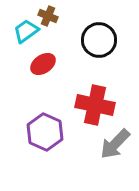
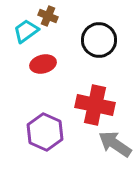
red ellipse: rotated 20 degrees clockwise
gray arrow: rotated 80 degrees clockwise
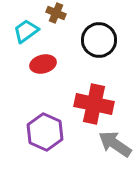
brown cross: moved 8 px right, 3 px up
red cross: moved 1 px left, 1 px up
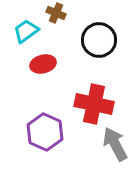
gray arrow: rotated 28 degrees clockwise
